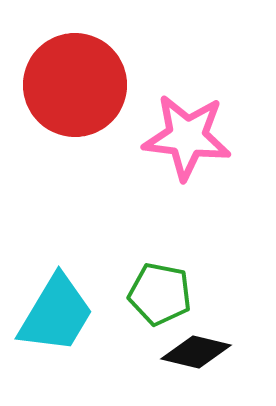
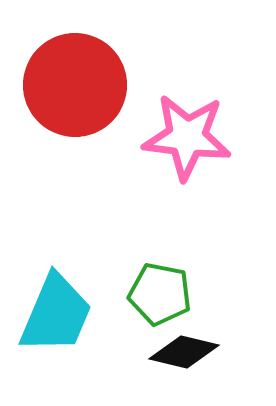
cyan trapezoid: rotated 8 degrees counterclockwise
black diamond: moved 12 px left
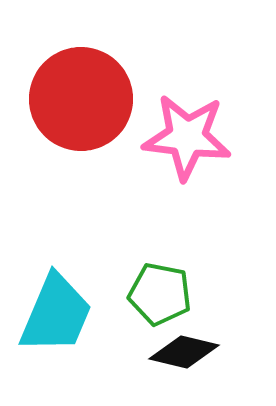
red circle: moved 6 px right, 14 px down
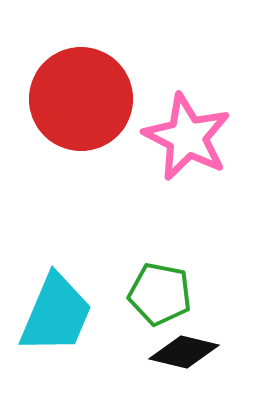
pink star: rotated 20 degrees clockwise
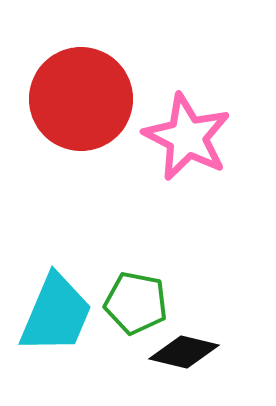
green pentagon: moved 24 px left, 9 px down
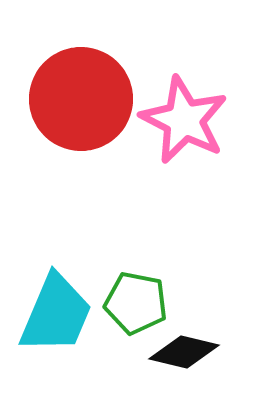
pink star: moved 3 px left, 17 px up
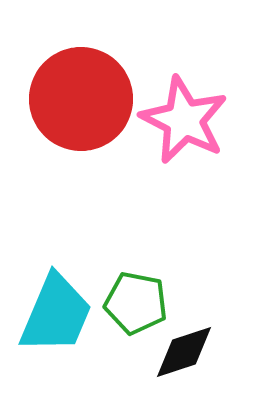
black diamond: rotated 32 degrees counterclockwise
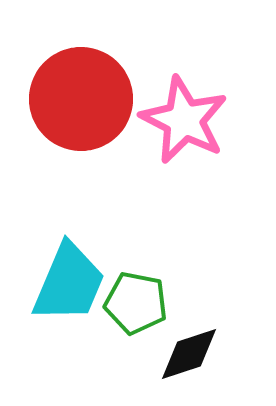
cyan trapezoid: moved 13 px right, 31 px up
black diamond: moved 5 px right, 2 px down
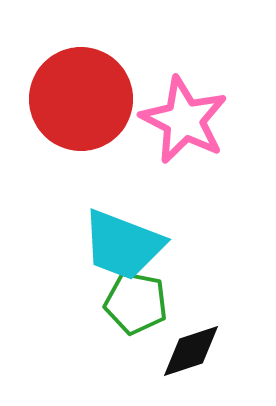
cyan trapezoid: moved 54 px right, 38 px up; rotated 88 degrees clockwise
black diamond: moved 2 px right, 3 px up
